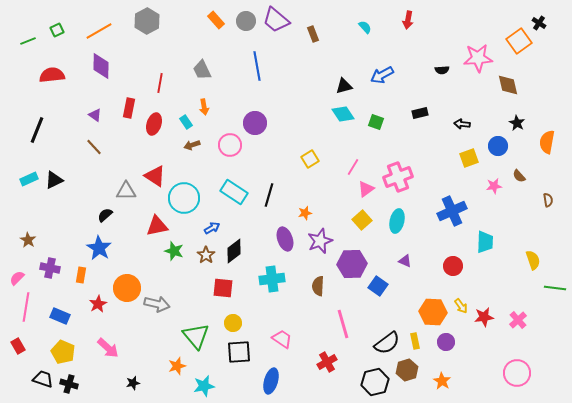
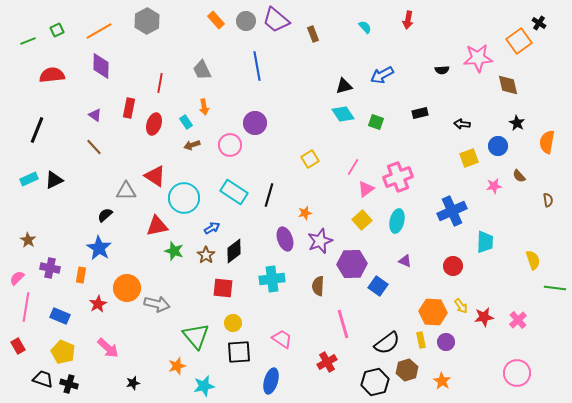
yellow rectangle at (415, 341): moved 6 px right, 1 px up
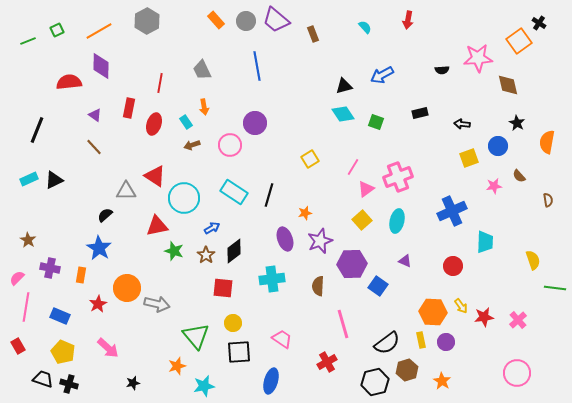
red semicircle at (52, 75): moved 17 px right, 7 px down
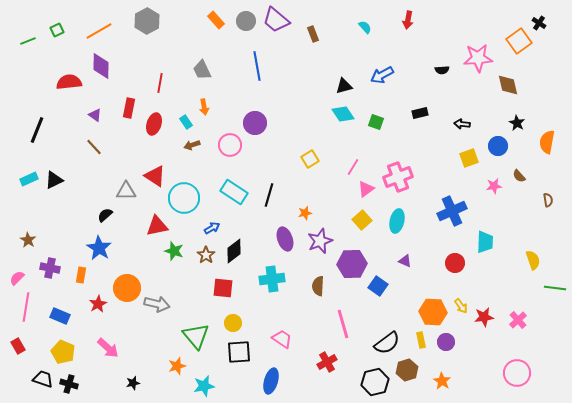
red circle at (453, 266): moved 2 px right, 3 px up
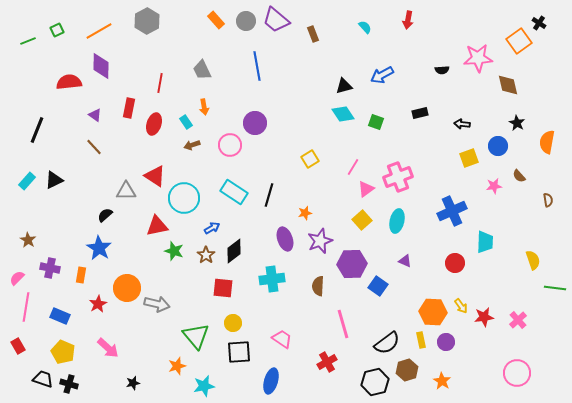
cyan rectangle at (29, 179): moved 2 px left, 2 px down; rotated 24 degrees counterclockwise
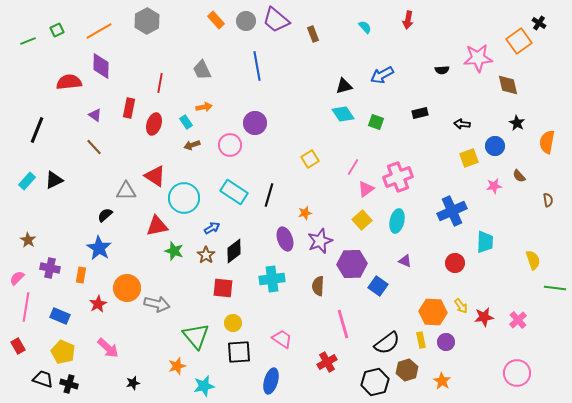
orange arrow at (204, 107): rotated 91 degrees counterclockwise
blue circle at (498, 146): moved 3 px left
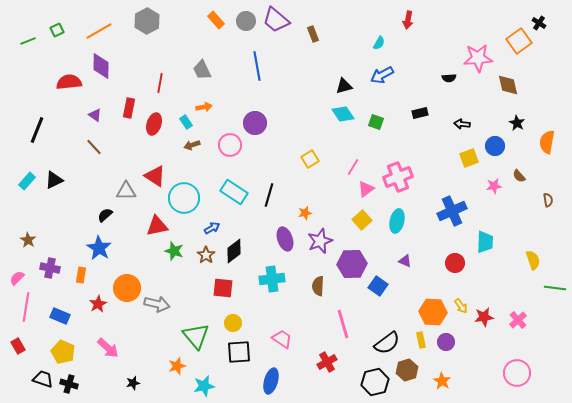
cyan semicircle at (365, 27): moved 14 px right, 16 px down; rotated 72 degrees clockwise
black semicircle at (442, 70): moved 7 px right, 8 px down
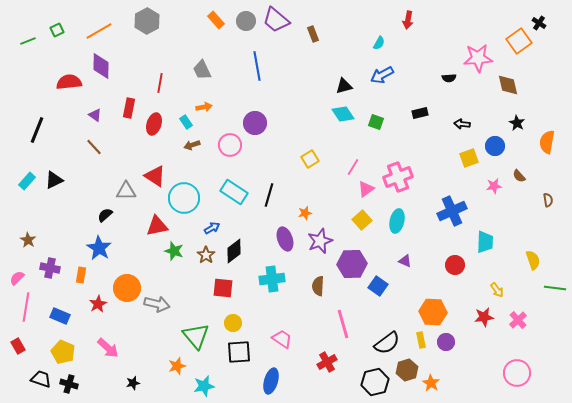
red circle at (455, 263): moved 2 px down
yellow arrow at (461, 306): moved 36 px right, 16 px up
black trapezoid at (43, 379): moved 2 px left
orange star at (442, 381): moved 11 px left, 2 px down
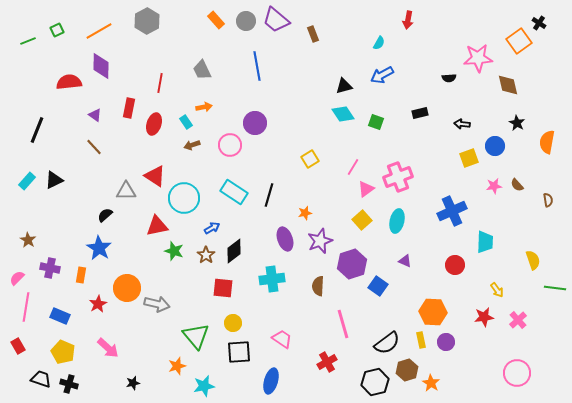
brown semicircle at (519, 176): moved 2 px left, 9 px down
purple hexagon at (352, 264): rotated 16 degrees counterclockwise
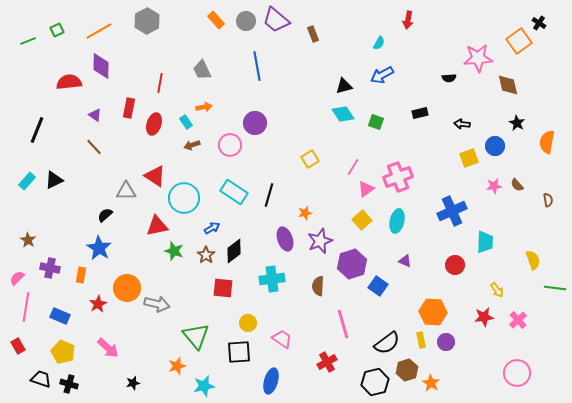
yellow circle at (233, 323): moved 15 px right
